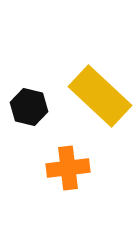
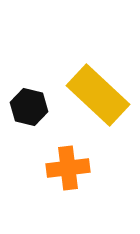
yellow rectangle: moved 2 px left, 1 px up
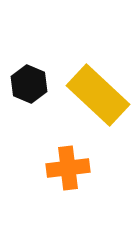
black hexagon: moved 23 px up; rotated 9 degrees clockwise
